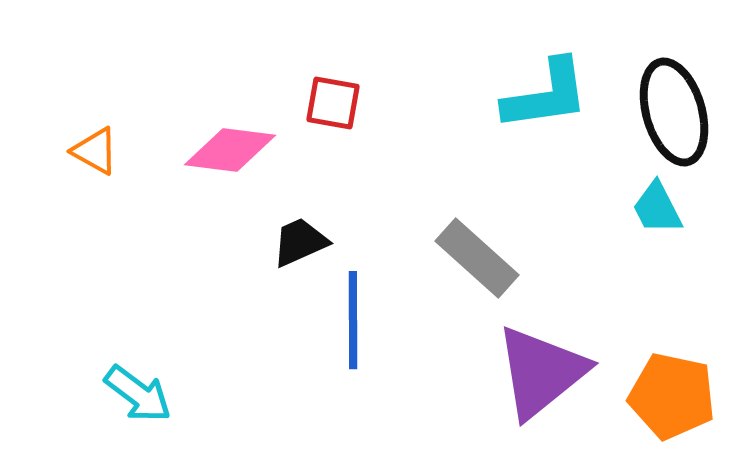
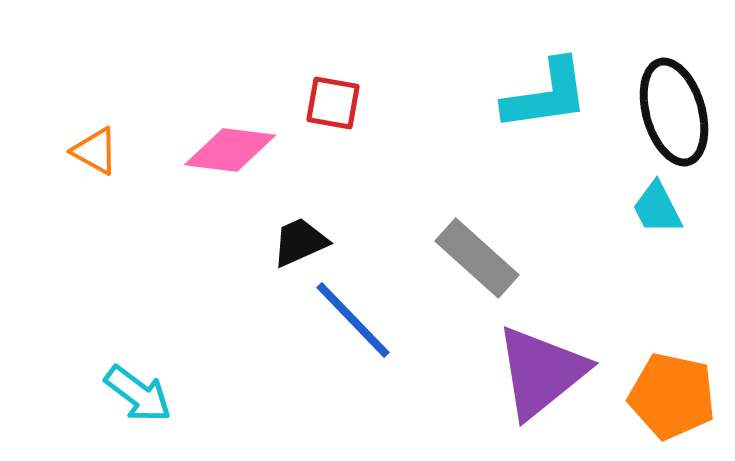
blue line: rotated 44 degrees counterclockwise
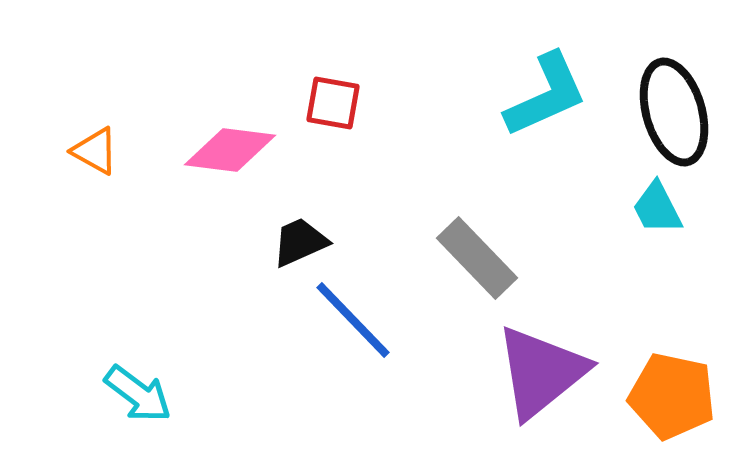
cyan L-shape: rotated 16 degrees counterclockwise
gray rectangle: rotated 4 degrees clockwise
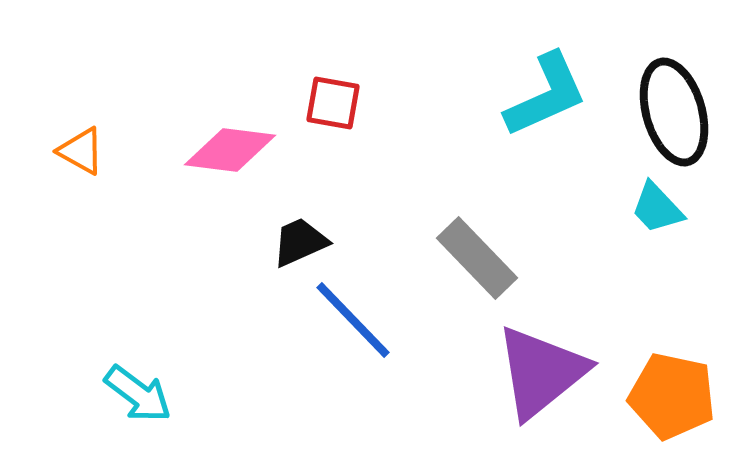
orange triangle: moved 14 px left
cyan trapezoid: rotated 16 degrees counterclockwise
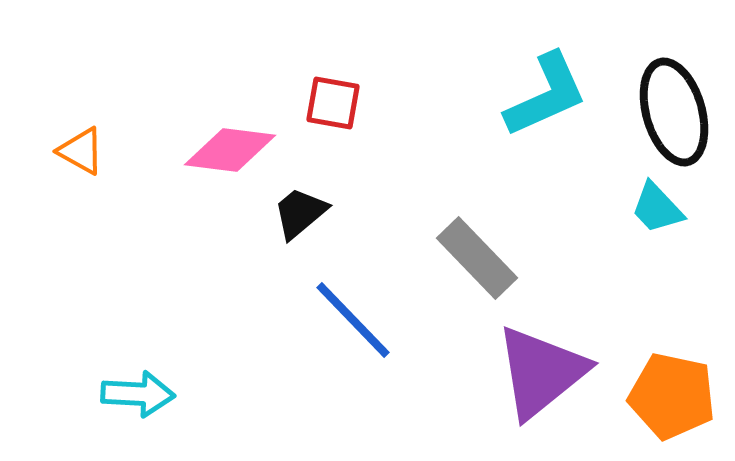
black trapezoid: moved 29 px up; rotated 16 degrees counterclockwise
cyan arrow: rotated 34 degrees counterclockwise
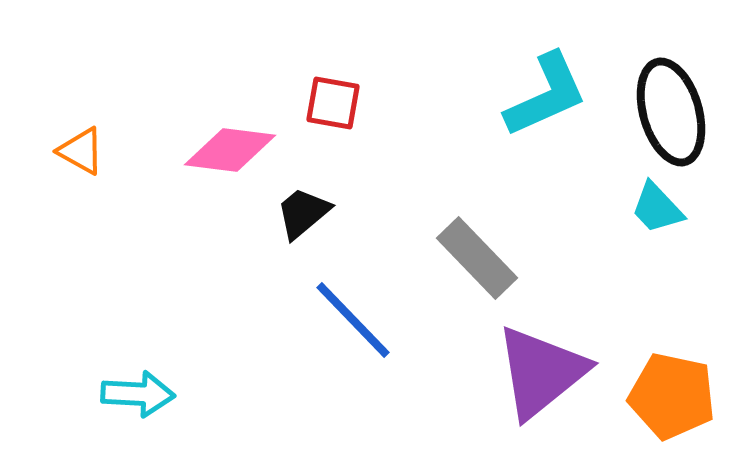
black ellipse: moved 3 px left
black trapezoid: moved 3 px right
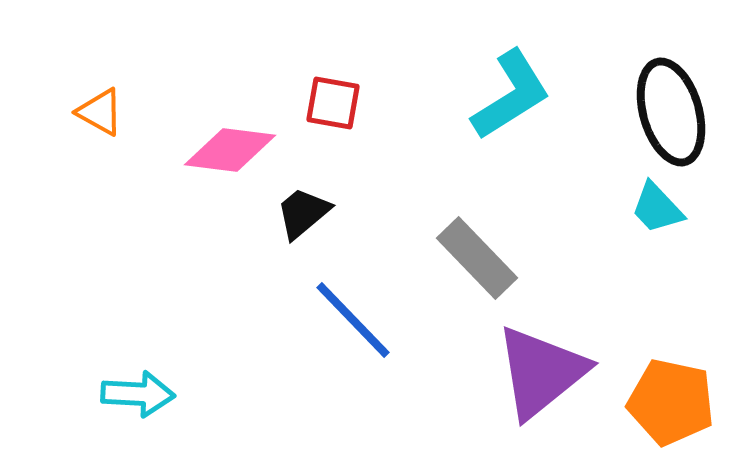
cyan L-shape: moved 35 px left; rotated 8 degrees counterclockwise
orange triangle: moved 19 px right, 39 px up
orange pentagon: moved 1 px left, 6 px down
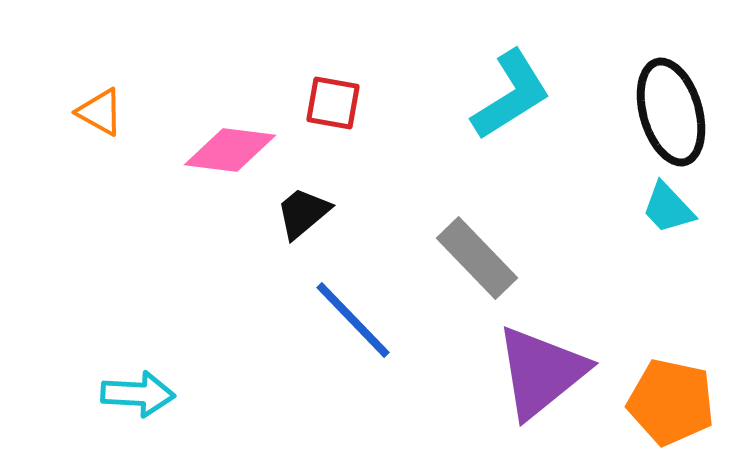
cyan trapezoid: moved 11 px right
